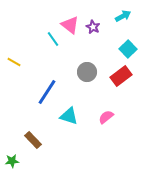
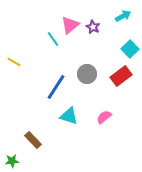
pink triangle: rotated 42 degrees clockwise
cyan square: moved 2 px right
gray circle: moved 2 px down
blue line: moved 9 px right, 5 px up
pink semicircle: moved 2 px left
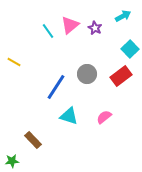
purple star: moved 2 px right, 1 px down
cyan line: moved 5 px left, 8 px up
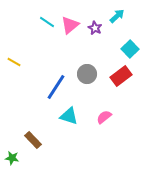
cyan arrow: moved 6 px left; rotated 14 degrees counterclockwise
cyan line: moved 1 px left, 9 px up; rotated 21 degrees counterclockwise
green star: moved 3 px up; rotated 16 degrees clockwise
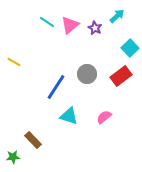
cyan square: moved 1 px up
green star: moved 1 px right, 1 px up; rotated 16 degrees counterclockwise
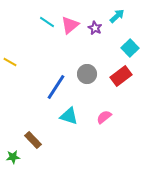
yellow line: moved 4 px left
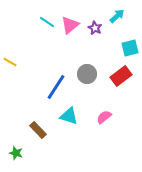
cyan square: rotated 30 degrees clockwise
brown rectangle: moved 5 px right, 10 px up
green star: moved 3 px right, 4 px up; rotated 24 degrees clockwise
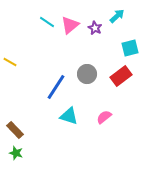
brown rectangle: moved 23 px left
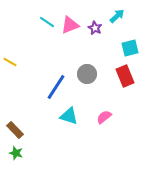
pink triangle: rotated 18 degrees clockwise
red rectangle: moved 4 px right; rotated 75 degrees counterclockwise
